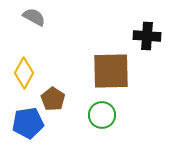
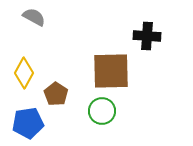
brown pentagon: moved 3 px right, 5 px up
green circle: moved 4 px up
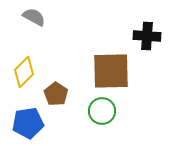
yellow diamond: moved 1 px up; rotated 16 degrees clockwise
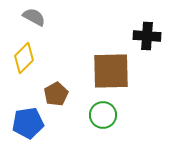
yellow diamond: moved 14 px up
brown pentagon: rotated 10 degrees clockwise
green circle: moved 1 px right, 4 px down
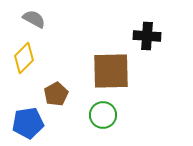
gray semicircle: moved 2 px down
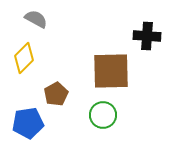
gray semicircle: moved 2 px right
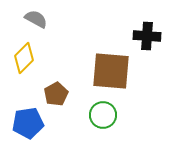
brown square: rotated 6 degrees clockwise
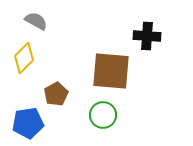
gray semicircle: moved 2 px down
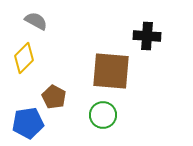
brown pentagon: moved 2 px left, 3 px down; rotated 15 degrees counterclockwise
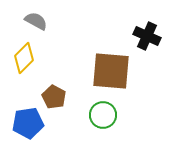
black cross: rotated 20 degrees clockwise
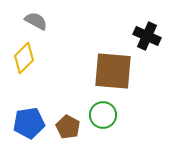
brown square: moved 2 px right
brown pentagon: moved 14 px right, 30 px down
blue pentagon: moved 1 px right
